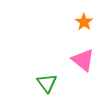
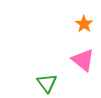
orange star: moved 2 px down
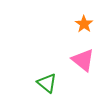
green triangle: rotated 15 degrees counterclockwise
